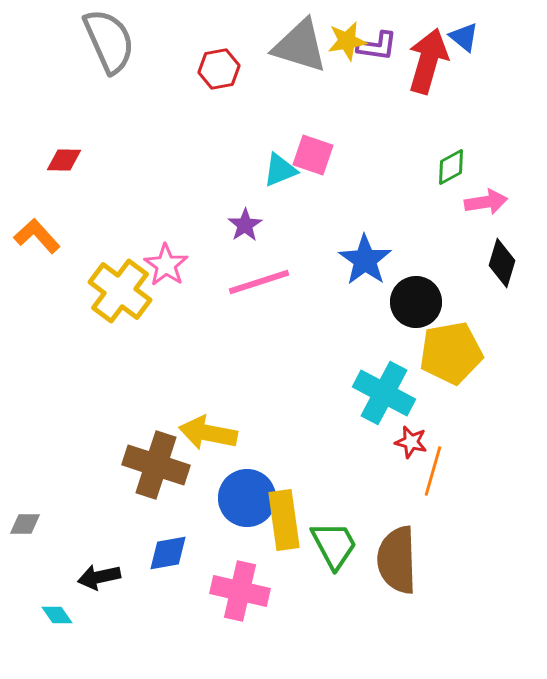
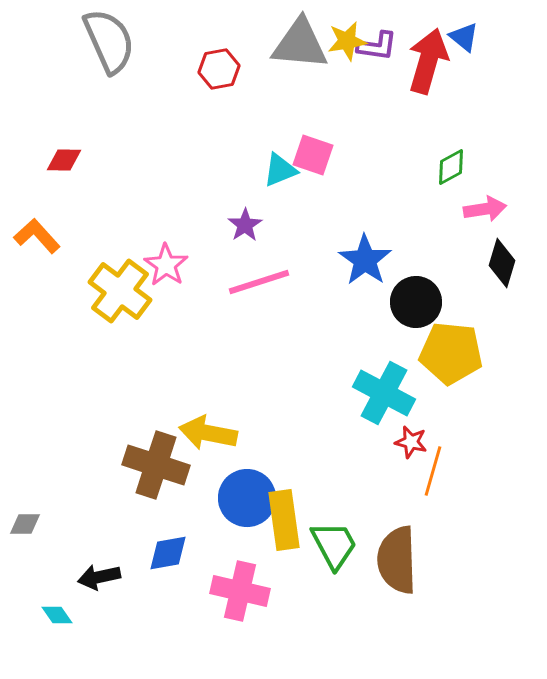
gray triangle: moved 2 px up; rotated 12 degrees counterclockwise
pink arrow: moved 1 px left, 7 px down
yellow pentagon: rotated 16 degrees clockwise
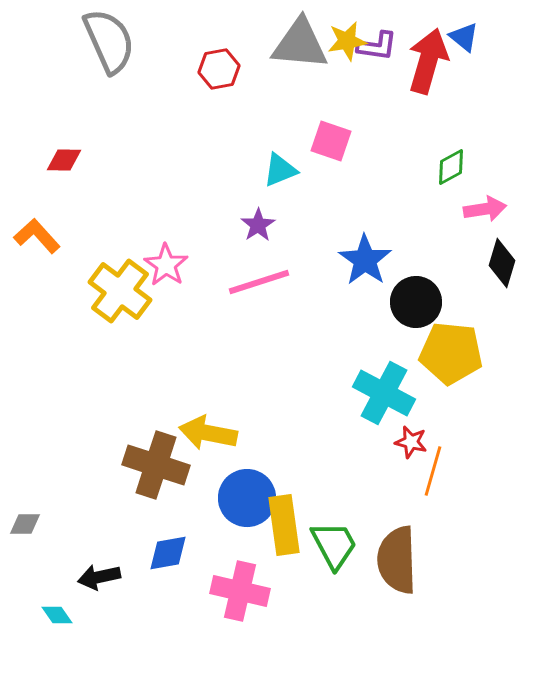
pink square: moved 18 px right, 14 px up
purple star: moved 13 px right
yellow rectangle: moved 5 px down
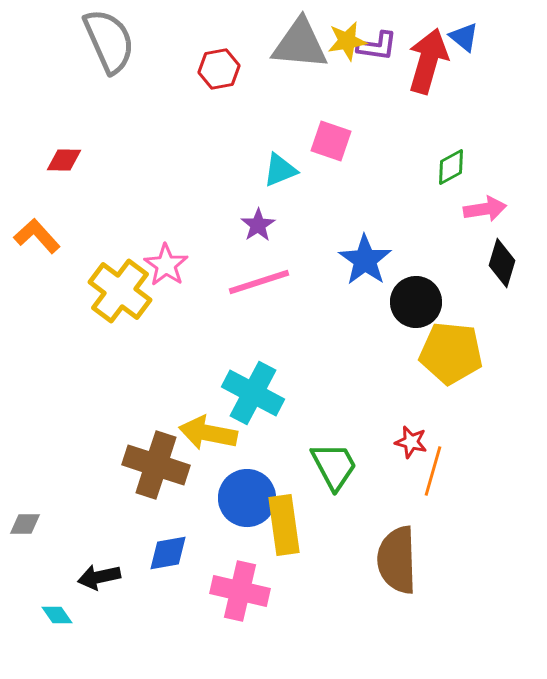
cyan cross: moved 131 px left
green trapezoid: moved 79 px up
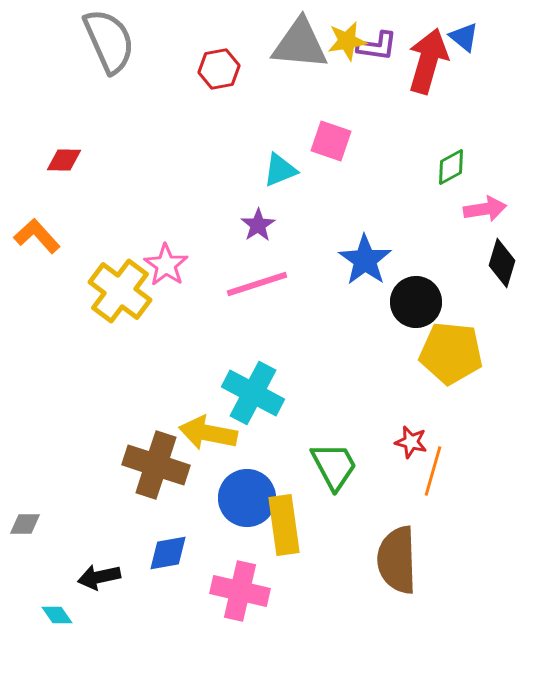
pink line: moved 2 px left, 2 px down
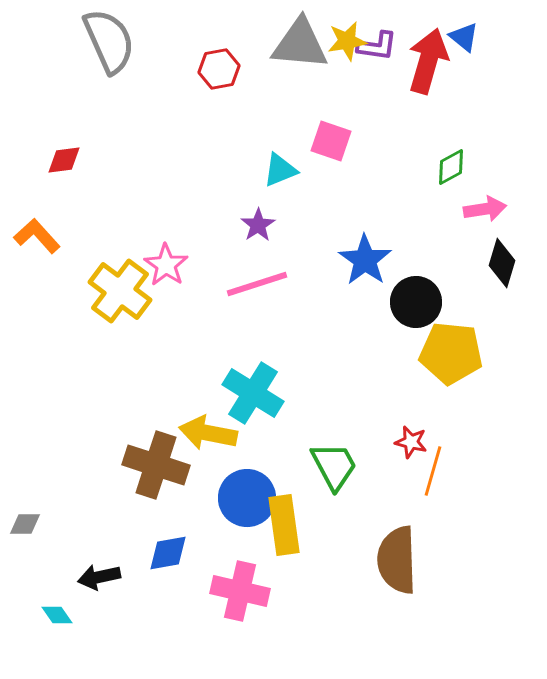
red diamond: rotated 9 degrees counterclockwise
cyan cross: rotated 4 degrees clockwise
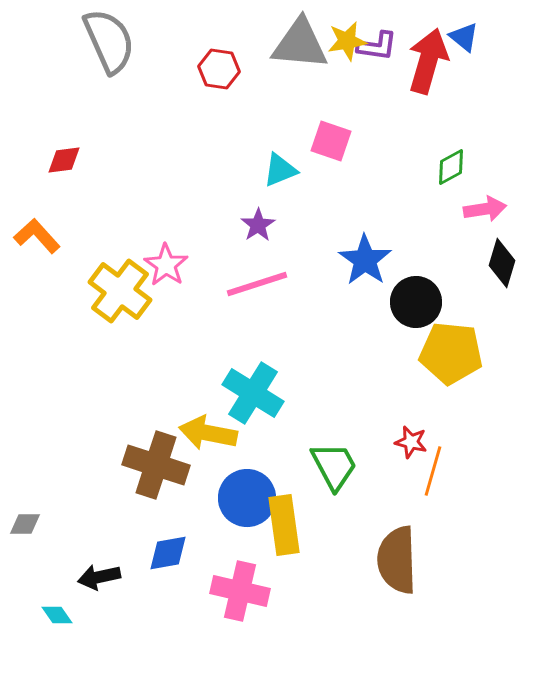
red hexagon: rotated 18 degrees clockwise
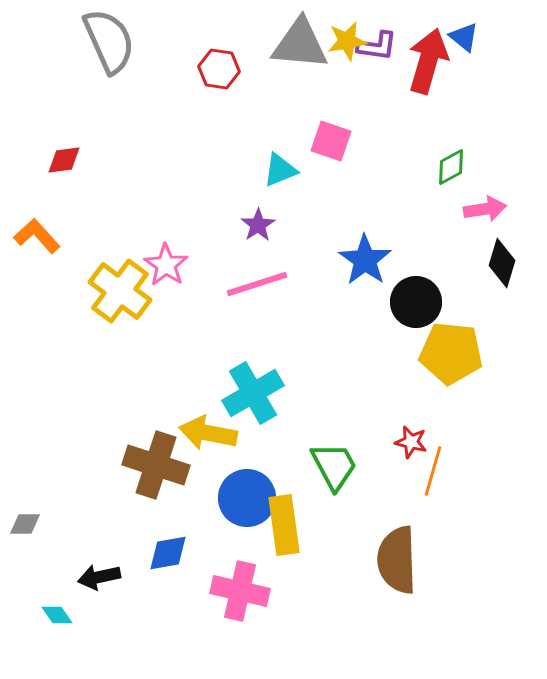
cyan cross: rotated 28 degrees clockwise
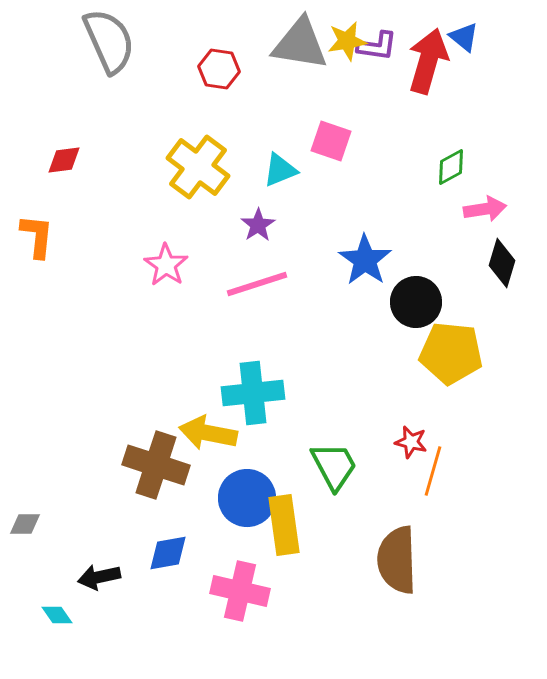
gray triangle: rotated 4 degrees clockwise
orange L-shape: rotated 48 degrees clockwise
yellow cross: moved 78 px right, 124 px up
cyan cross: rotated 24 degrees clockwise
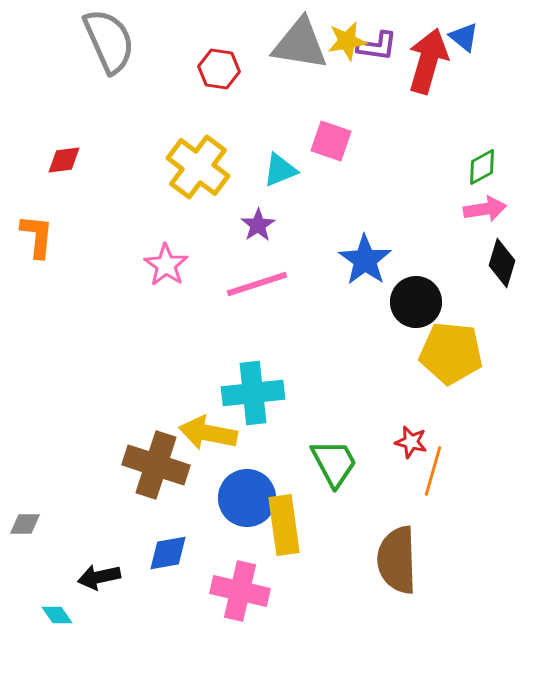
green diamond: moved 31 px right
green trapezoid: moved 3 px up
